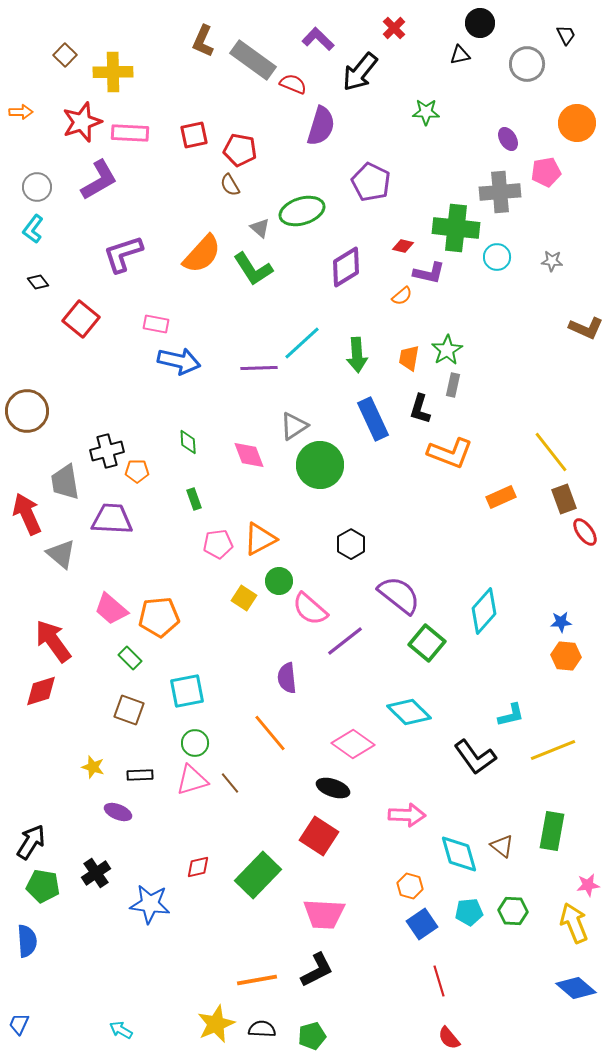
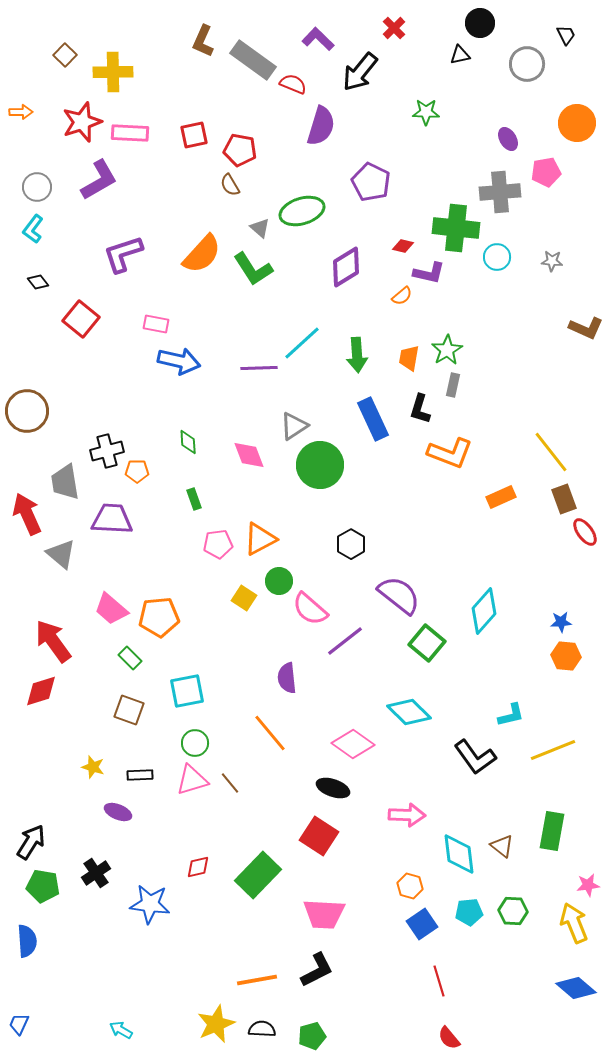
cyan diamond at (459, 854): rotated 9 degrees clockwise
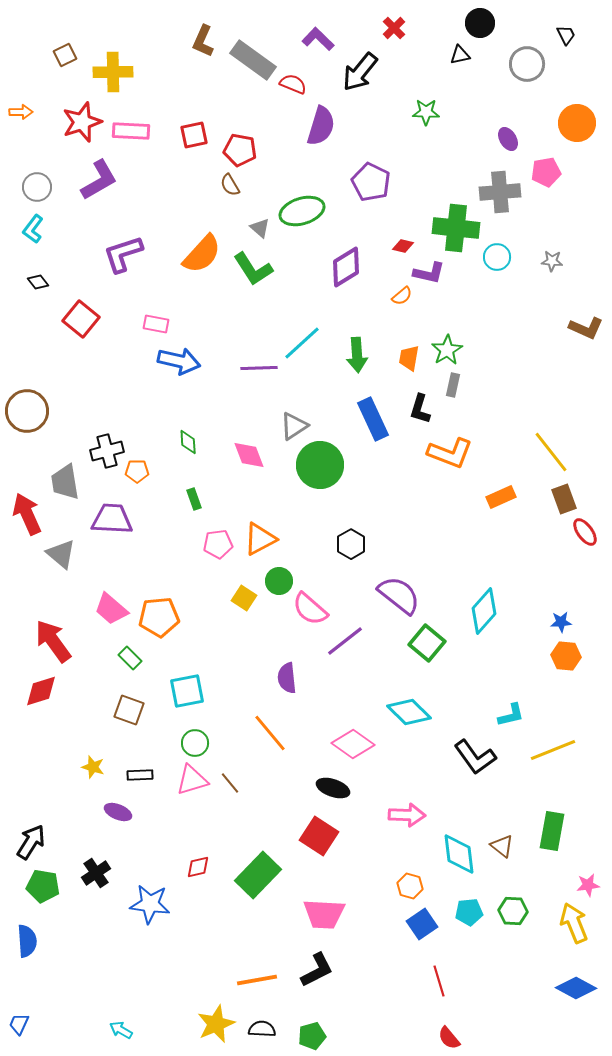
brown square at (65, 55): rotated 20 degrees clockwise
pink rectangle at (130, 133): moved 1 px right, 2 px up
blue diamond at (576, 988): rotated 12 degrees counterclockwise
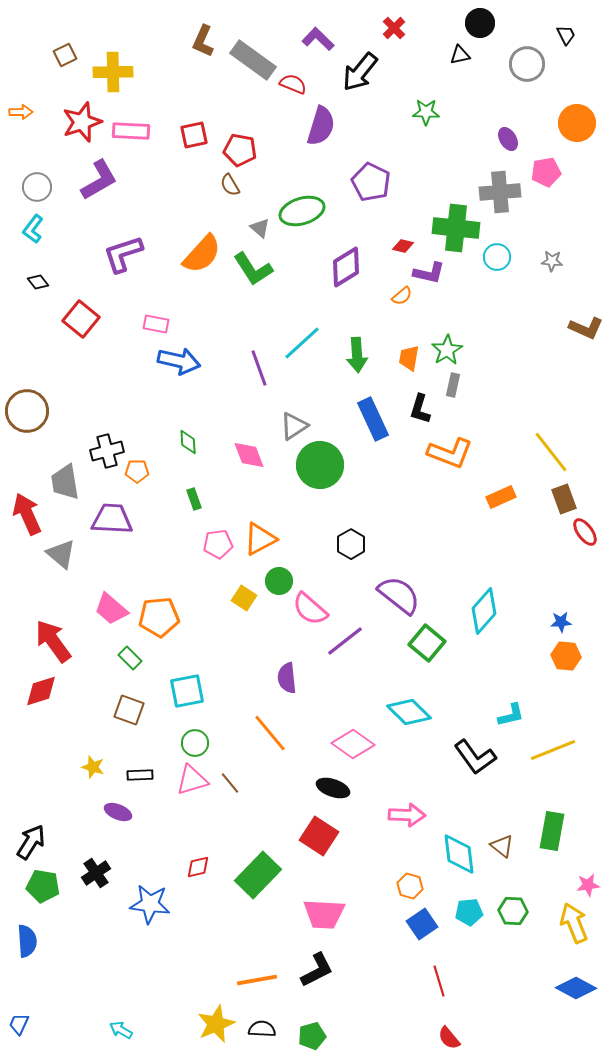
purple line at (259, 368): rotated 72 degrees clockwise
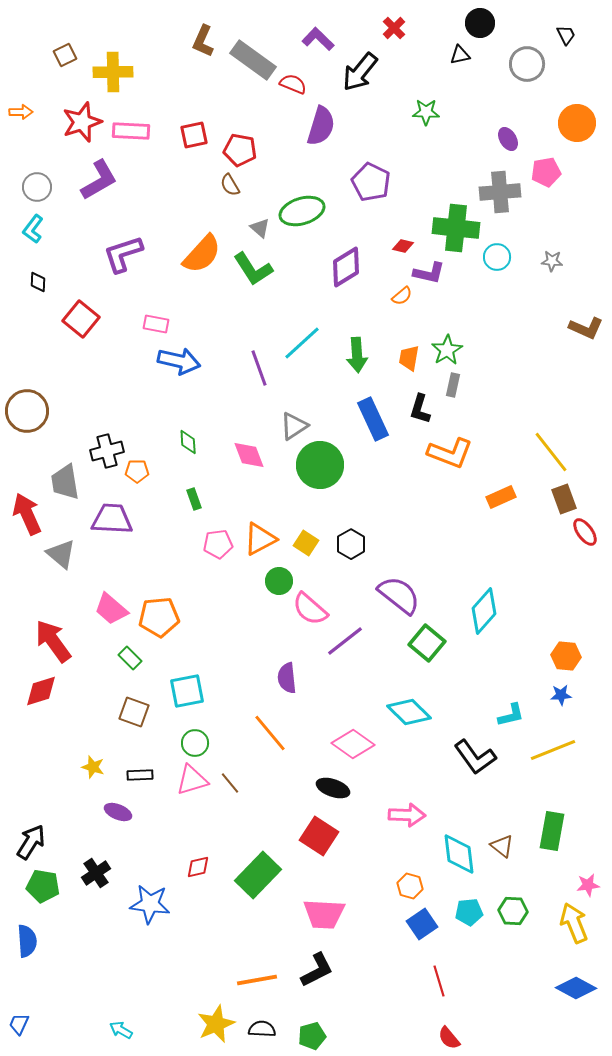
black diamond at (38, 282): rotated 40 degrees clockwise
yellow square at (244, 598): moved 62 px right, 55 px up
blue star at (561, 622): moved 73 px down
brown square at (129, 710): moved 5 px right, 2 px down
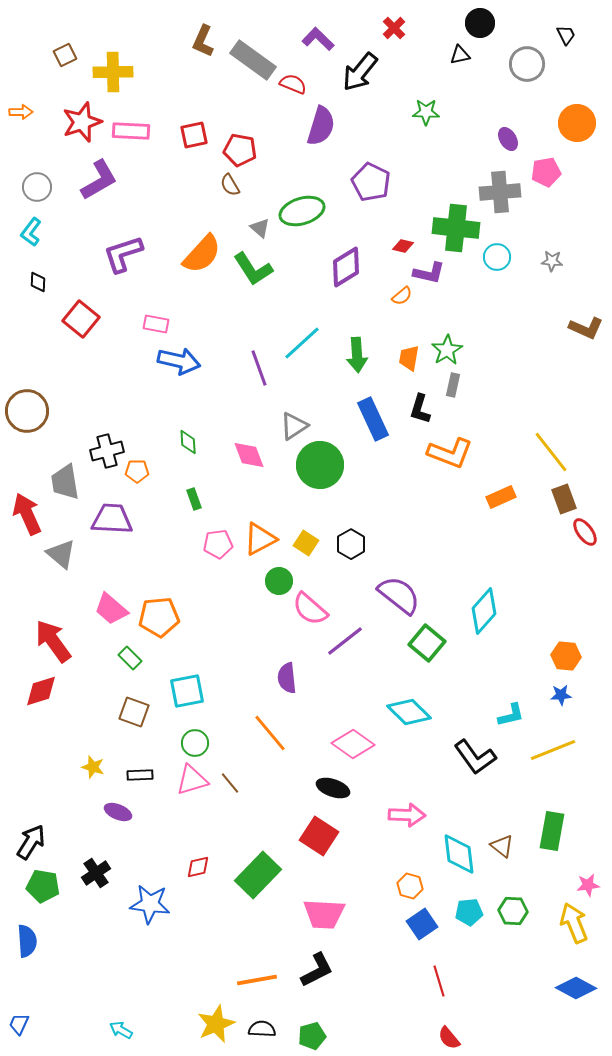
cyan L-shape at (33, 229): moved 2 px left, 3 px down
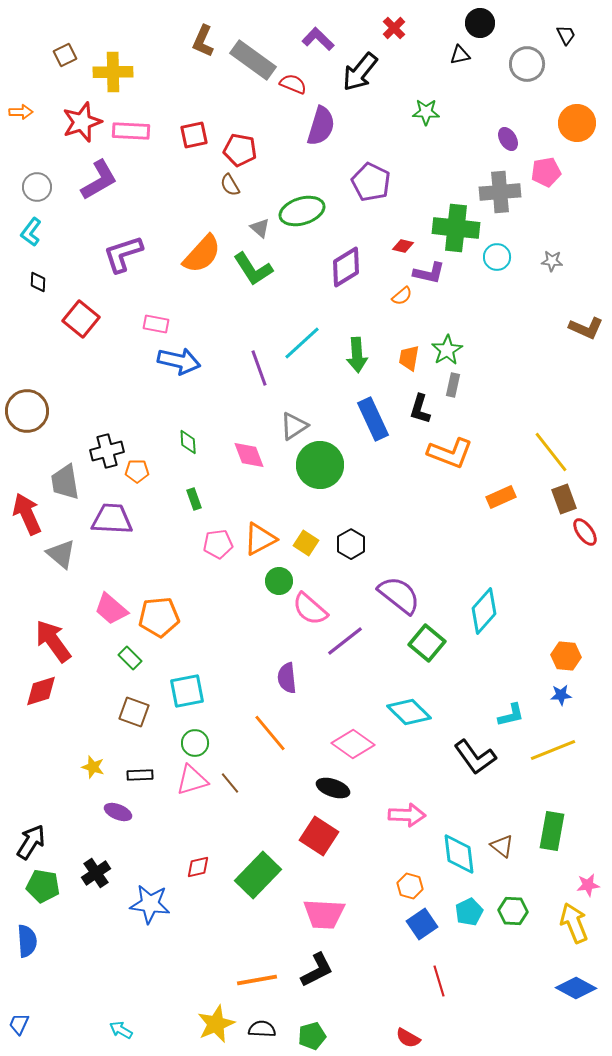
cyan pentagon at (469, 912): rotated 20 degrees counterclockwise
red semicircle at (449, 1038): moved 41 px left; rotated 20 degrees counterclockwise
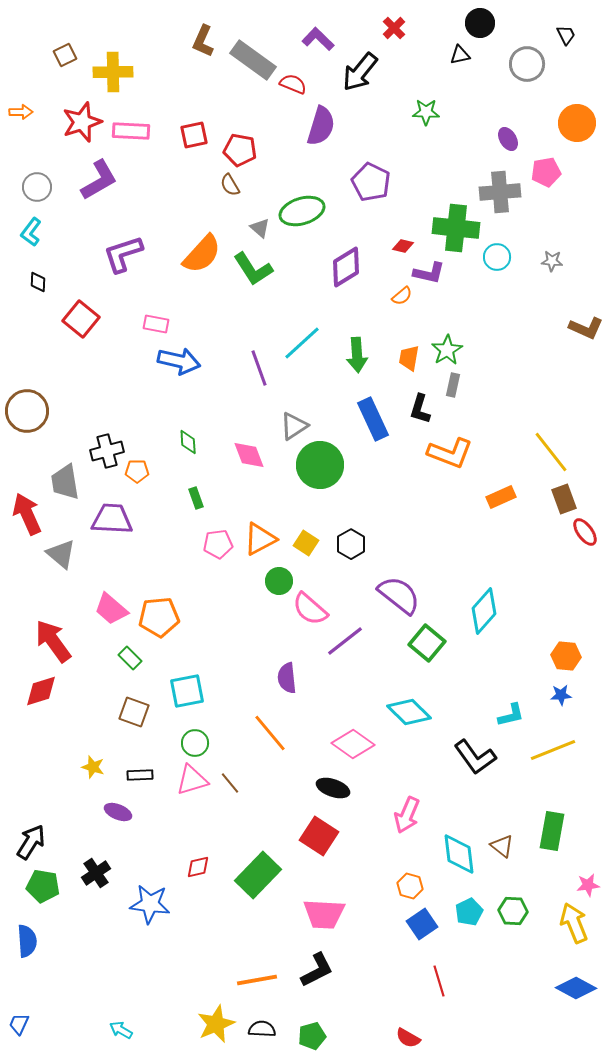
green rectangle at (194, 499): moved 2 px right, 1 px up
pink arrow at (407, 815): rotated 111 degrees clockwise
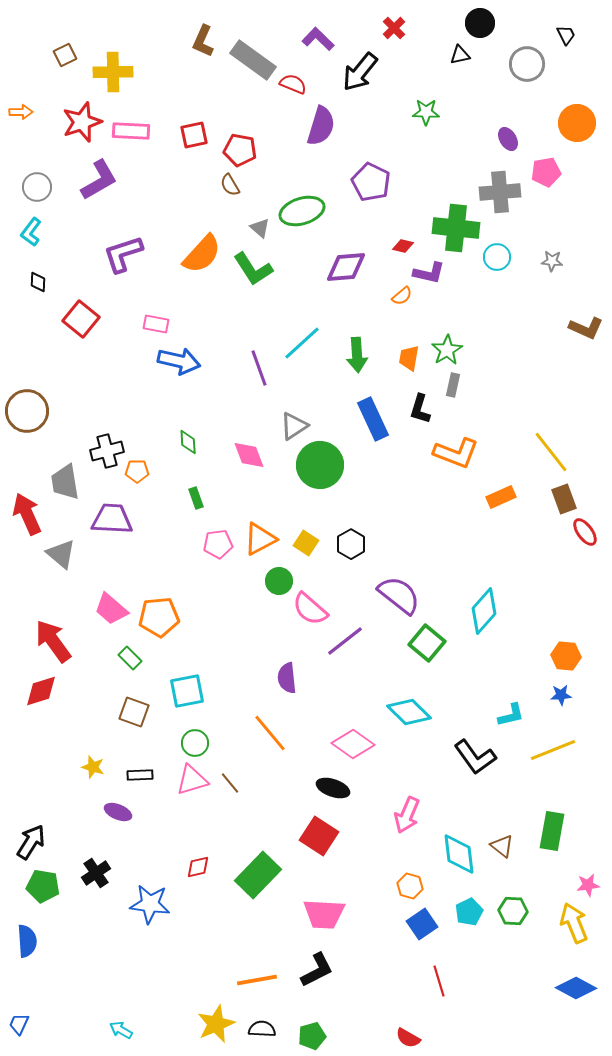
purple diamond at (346, 267): rotated 27 degrees clockwise
orange L-shape at (450, 453): moved 6 px right
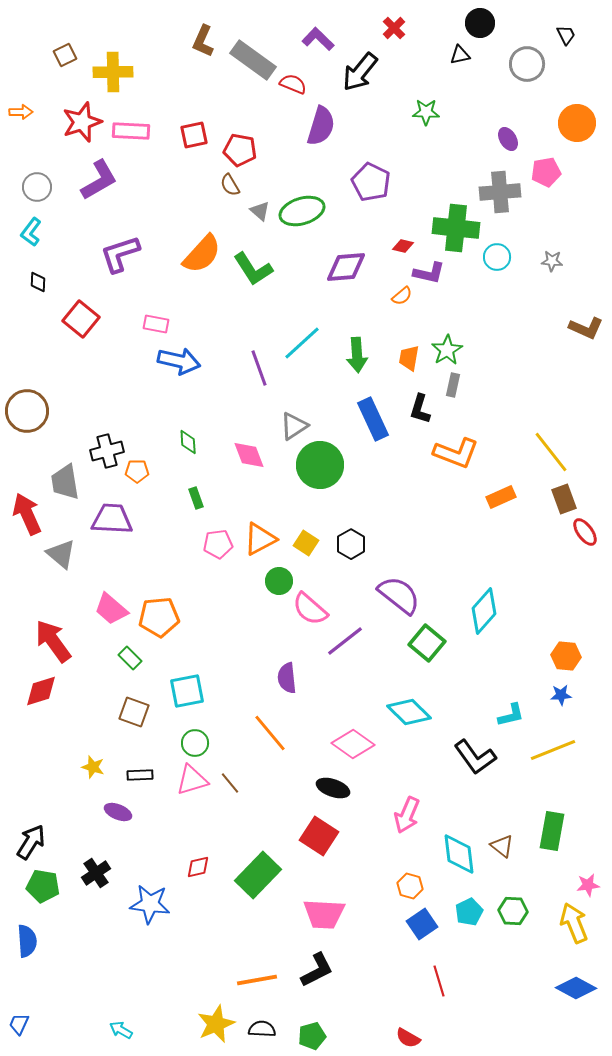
gray triangle at (260, 228): moved 17 px up
purple L-shape at (123, 254): moved 3 px left
